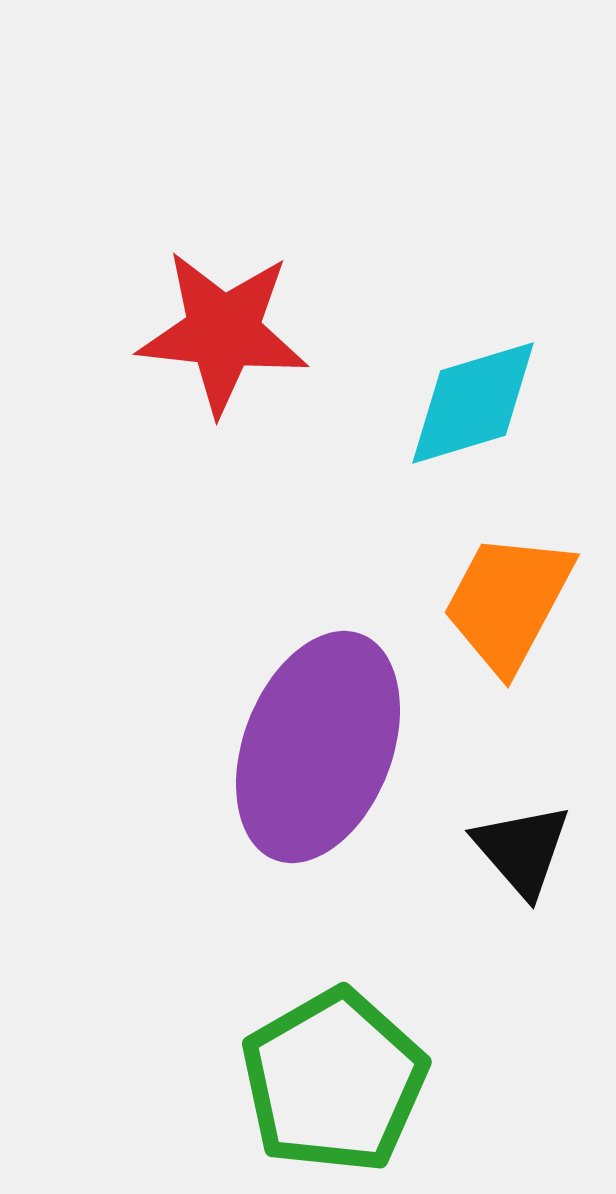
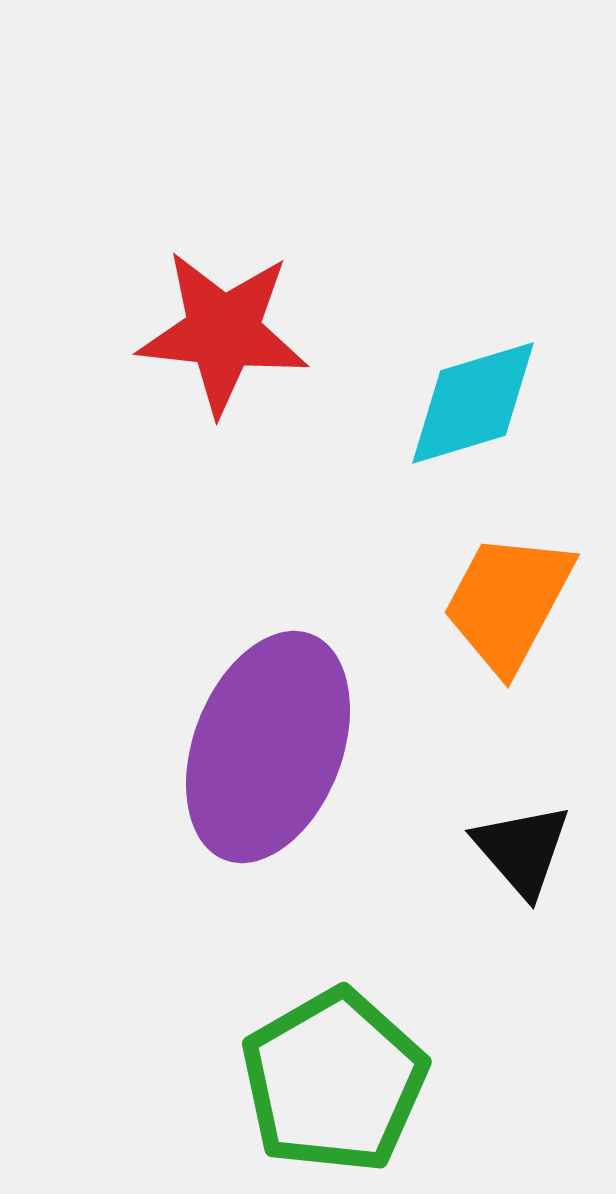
purple ellipse: moved 50 px left
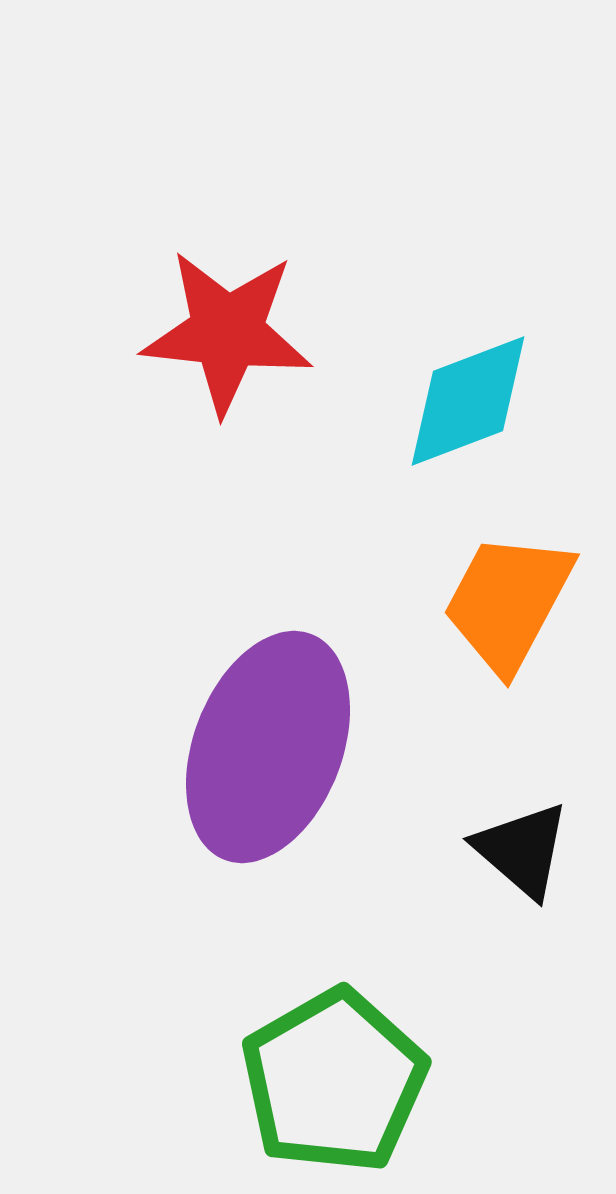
red star: moved 4 px right
cyan diamond: moved 5 px left, 2 px up; rotated 4 degrees counterclockwise
black triangle: rotated 8 degrees counterclockwise
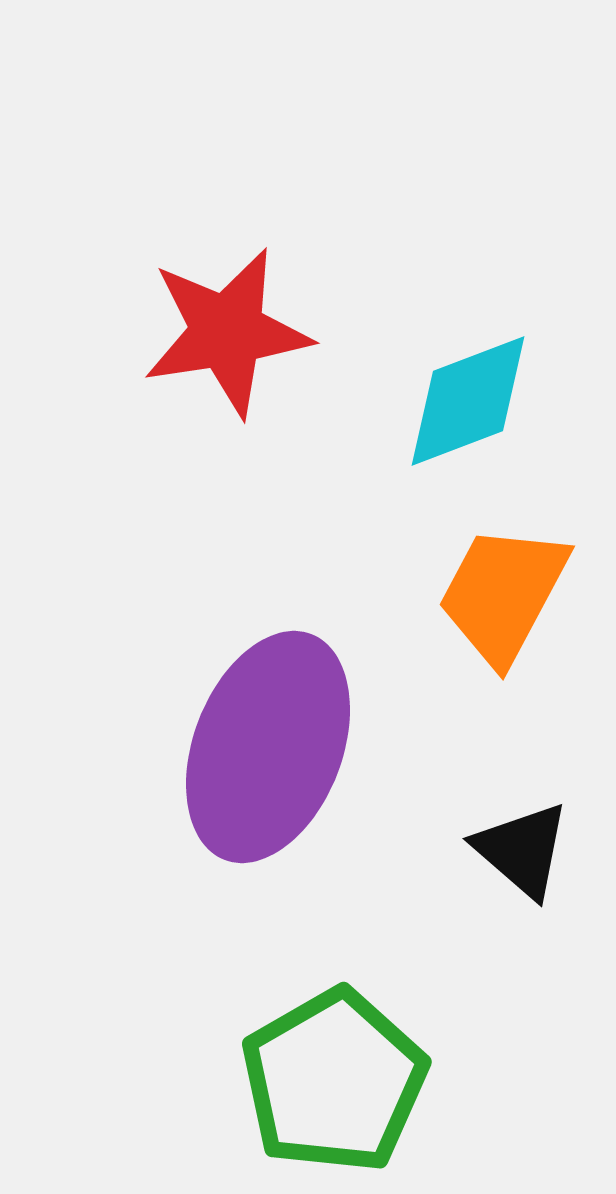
red star: rotated 15 degrees counterclockwise
orange trapezoid: moved 5 px left, 8 px up
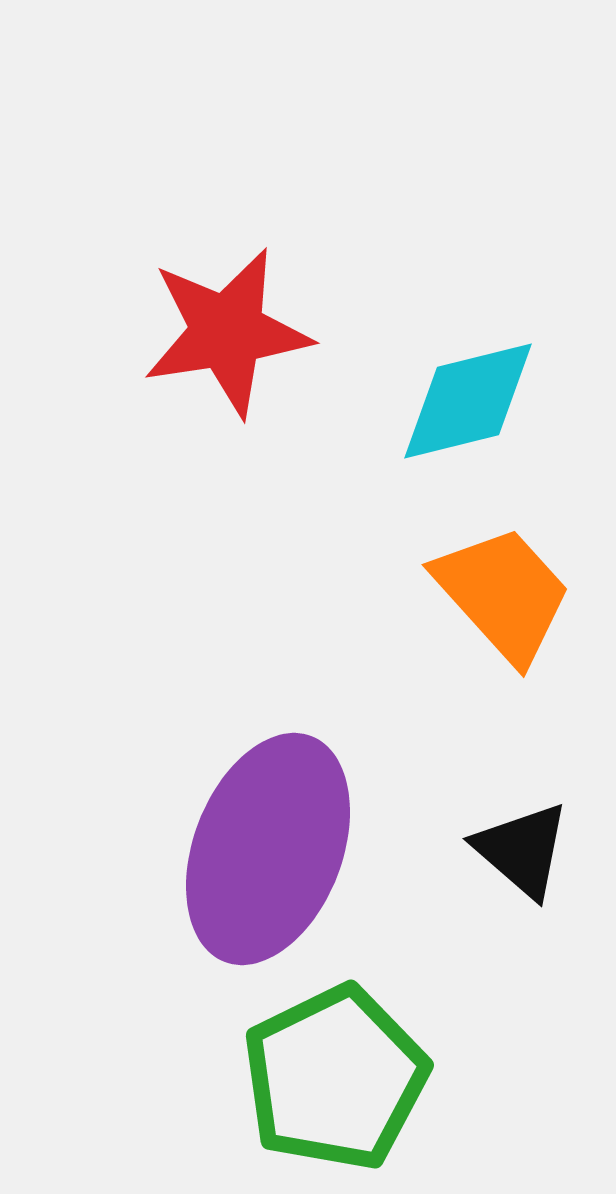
cyan diamond: rotated 7 degrees clockwise
orange trapezoid: rotated 110 degrees clockwise
purple ellipse: moved 102 px down
green pentagon: moved 1 px right, 3 px up; rotated 4 degrees clockwise
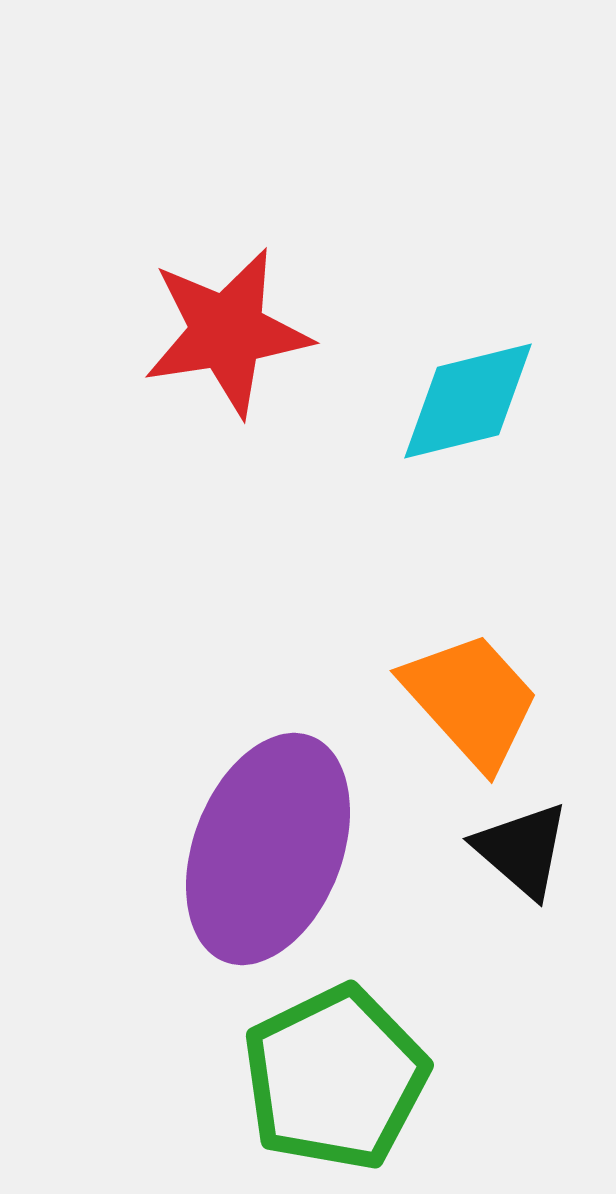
orange trapezoid: moved 32 px left, 106 px down
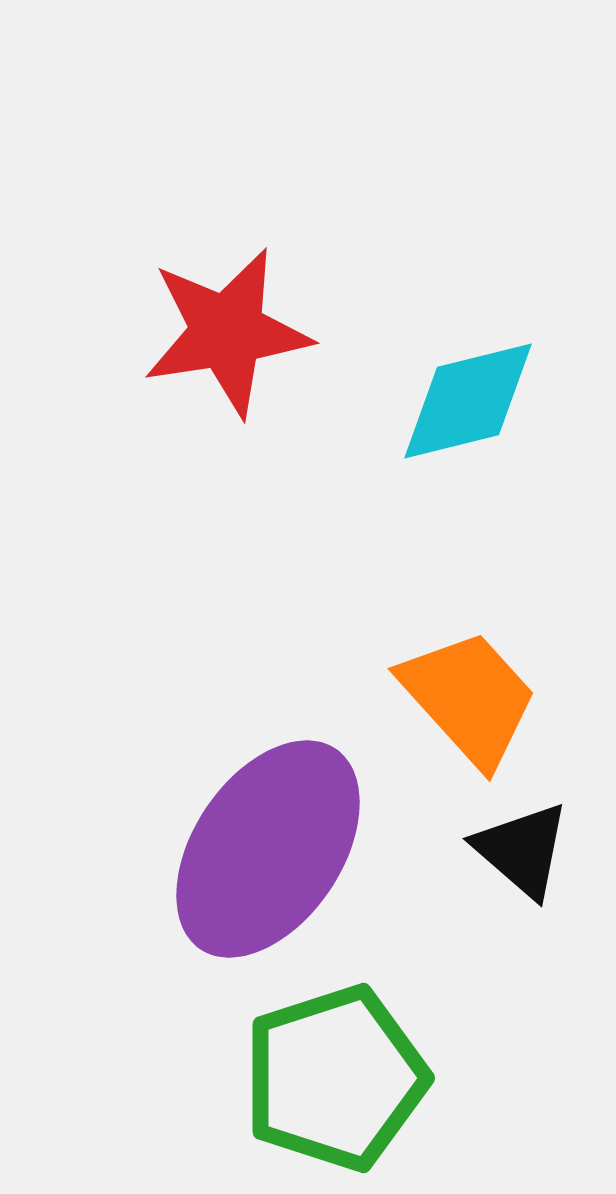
orange trapezoid: moved 2 px left, 2 px up
purple ellipse: rotated 13 degrees clockwise
green pentagon: rotated 8 degrees clockwise
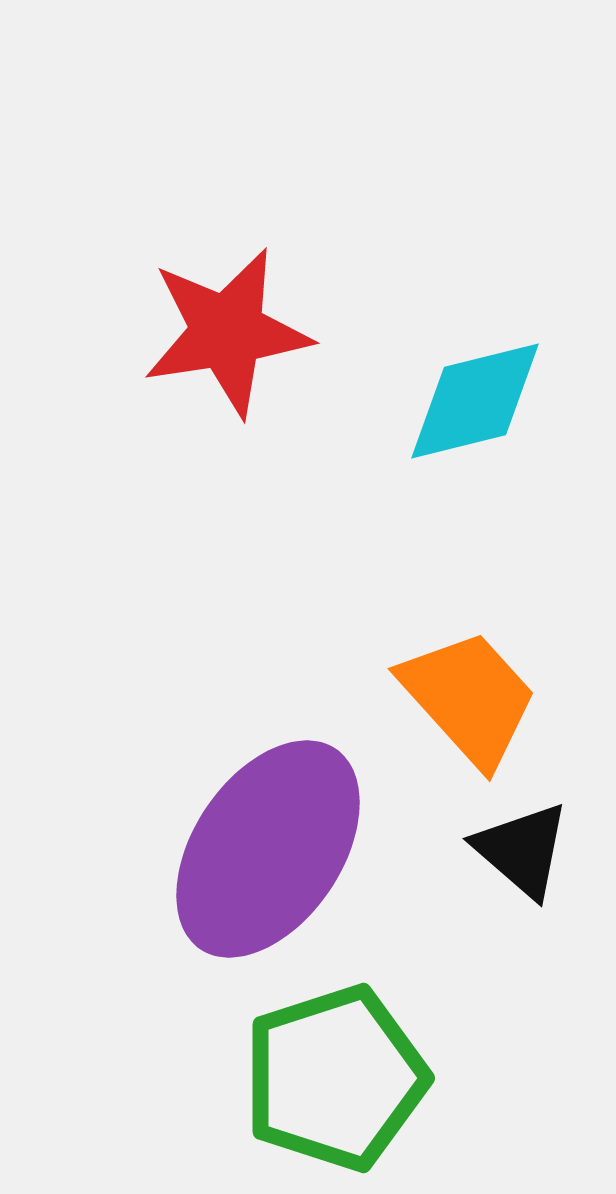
cyan diamond: moved 7 px right
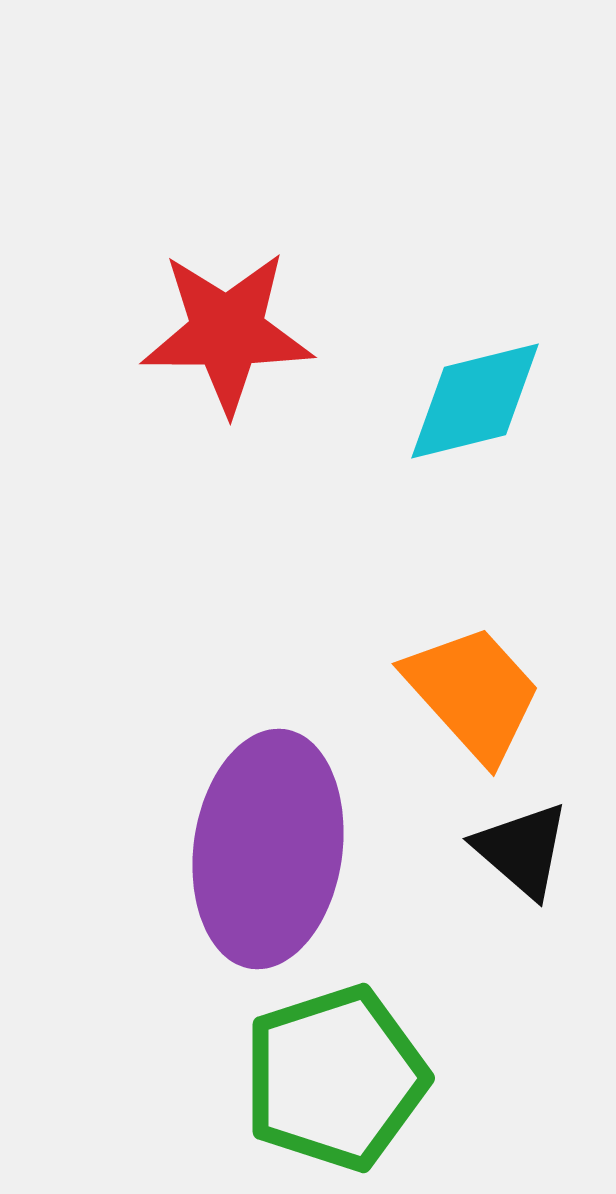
red star: rotated 9 degrees clockwise
orange trapezoid: moved 4 px right, 5 px up
purple ellipse: rotated 26 degrees counterclockwise
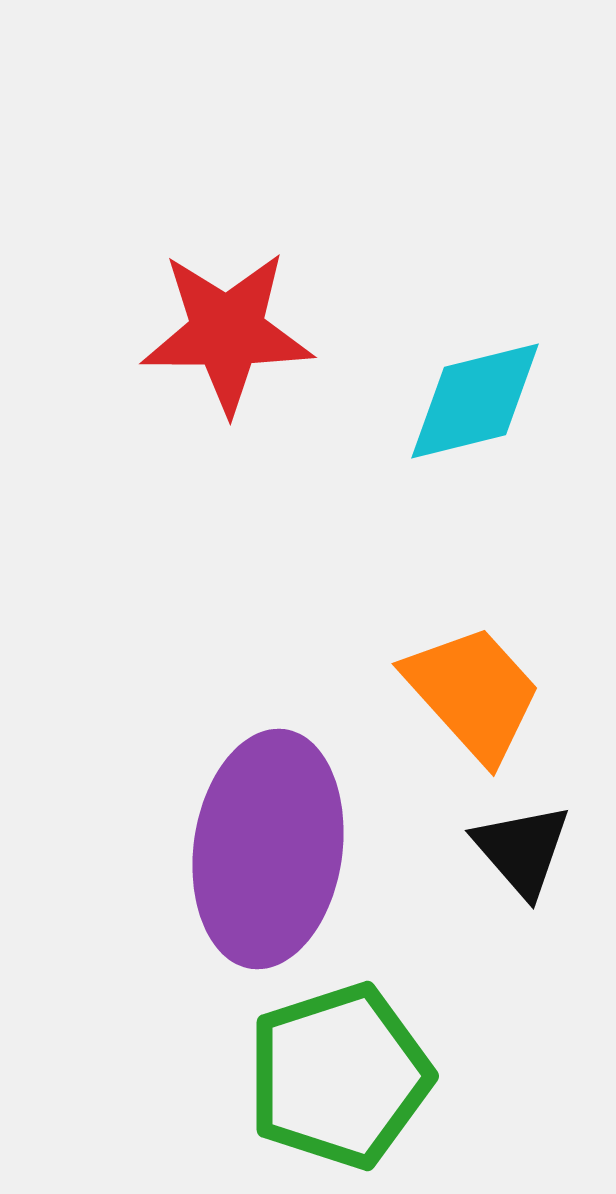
black triangle: rotated 8 degrees clockwise
green pentagon: moved 4 px right, 2 px up
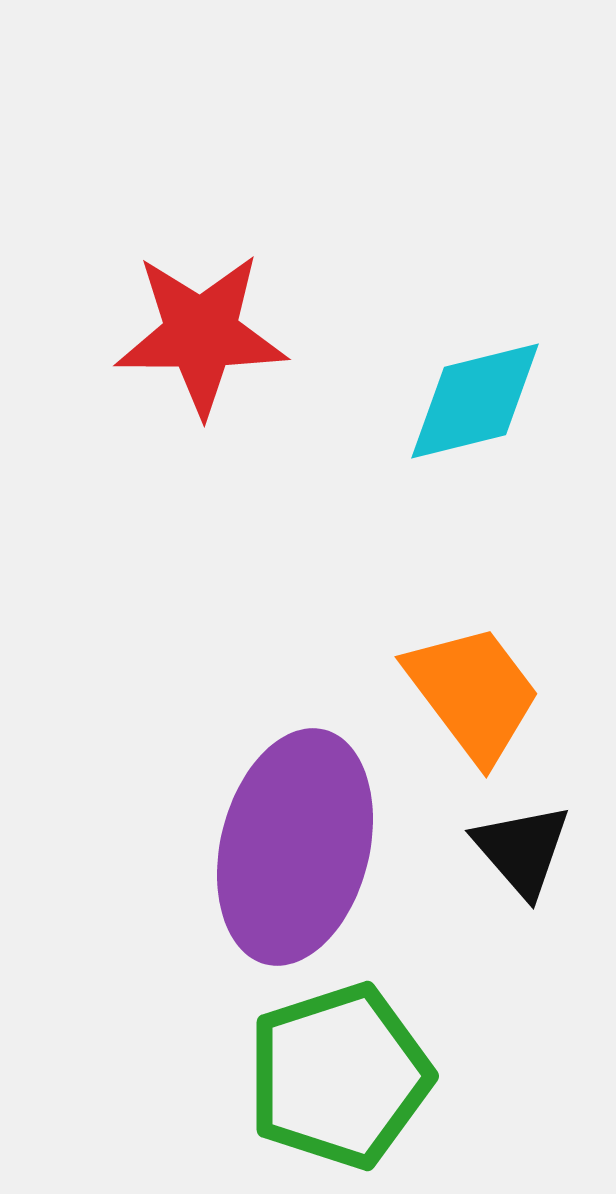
red star: moved 26 px left, 2 px down
orange trapezoid: rotated 5 degrees clockwise
purple ellipse: moved 27 px right, 2 px up; rotated 6 degrees clockwise
